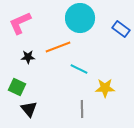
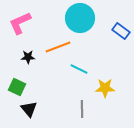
blue rectangle: moved 2 px down
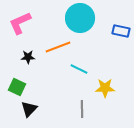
blue rectangle: rotated 24 degrees counterclockwise
black triangle: rotated 24 degrees clockwise
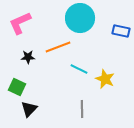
yellow star: moved 9 px up; rotated 24 degrees clockwise
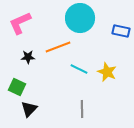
yellow star: moved 2 px right, 7 px up
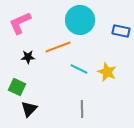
cyan circle: moved 2 px down
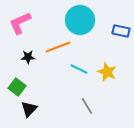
green square: rotated 12 degrees clockwise
gray line: moved 5 px right, 3 px up; rotated 30 degrees counterclockwise
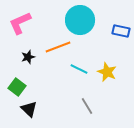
black star: rotated 16 degrees counterclockwise
black triangle: rotated 30 degrees counterclockwise
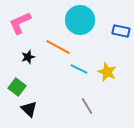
orange line: rotated 50 degrees clockwise
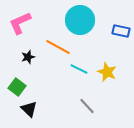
gray line: rotated 12 degrees counterclockwise
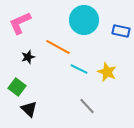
cyan circle: moved 4 px right
